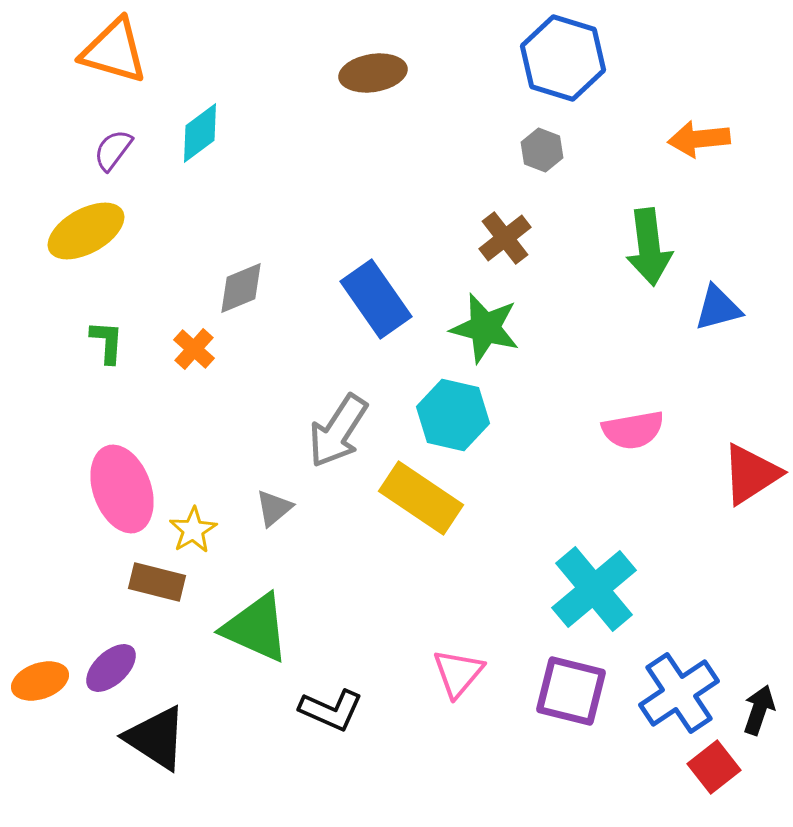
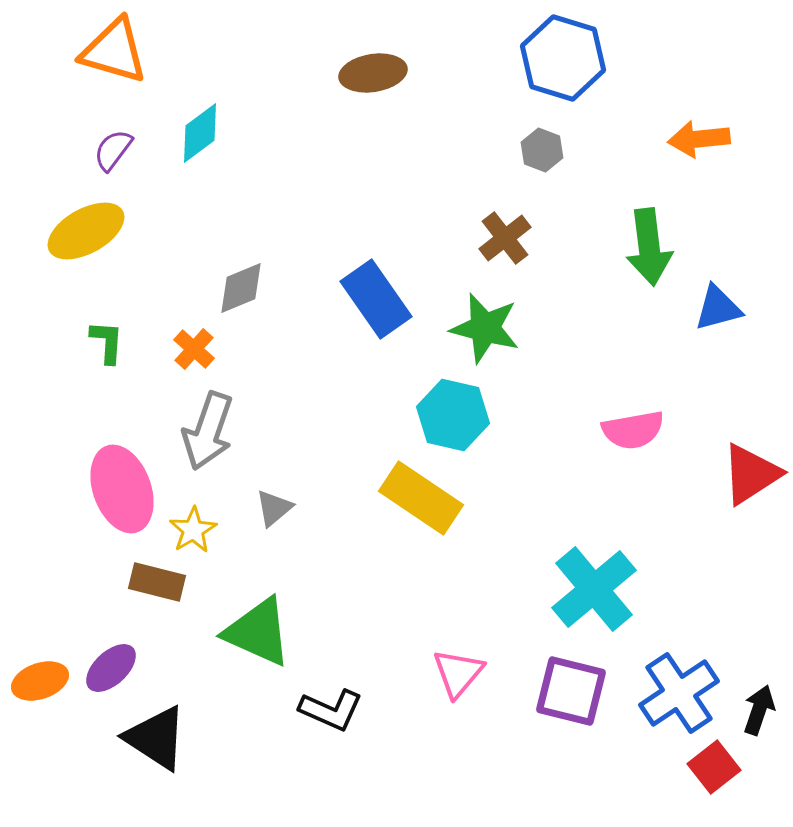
gray arrow: moved 130 px left; rotated 14 degrees counterclockwise
green triangle: moved 2 px right, 4 px down
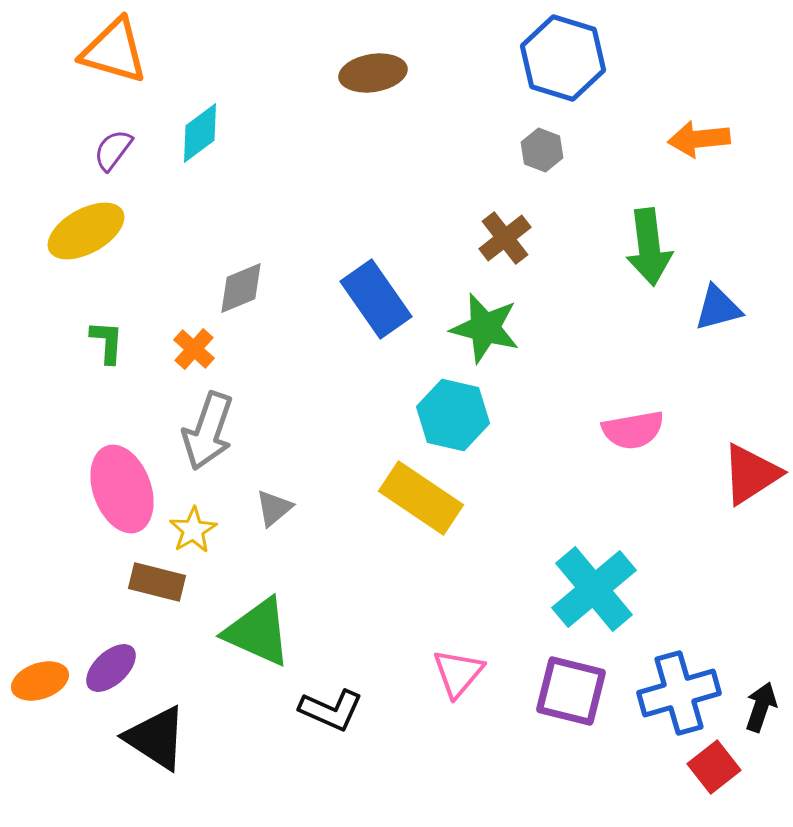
blue cross: rotated 18 degrees clockwise
black arrow: moved 2 px right, 3 px up
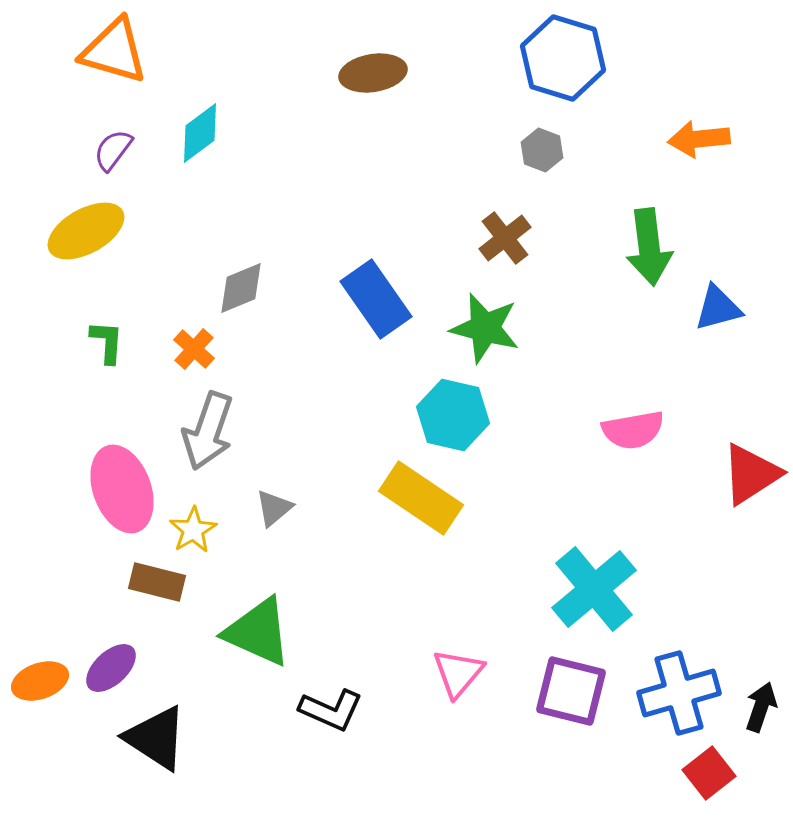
red square: moved 5 px left, 6 px down
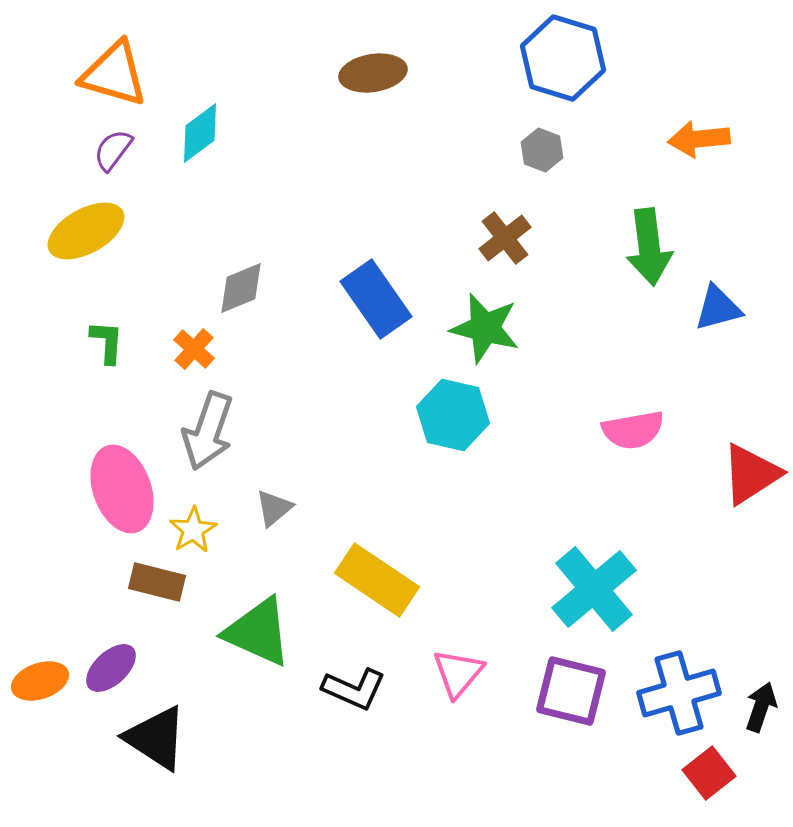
orange triangle: moved 23 px down
yellow rectangle: moved 44 px left, 82 px down
black L-shape: moved 23 px right, 21 px up
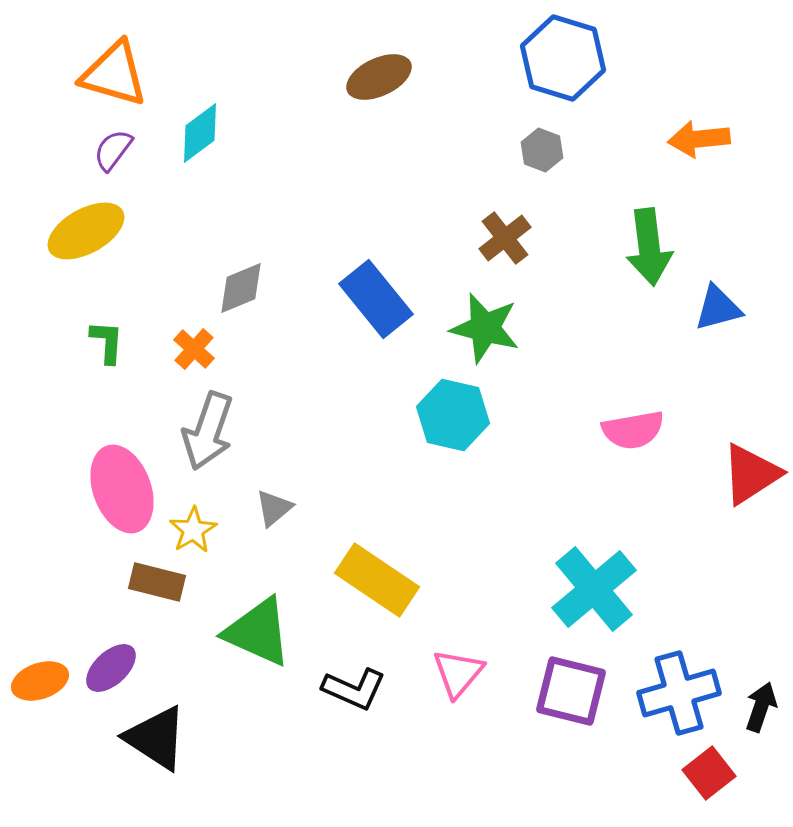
brown ellipse: moved 6 px right, 4 px down; rotated 16 degrees counterclockwise
blue rectangle: rotated 4 degrees counterclockwise
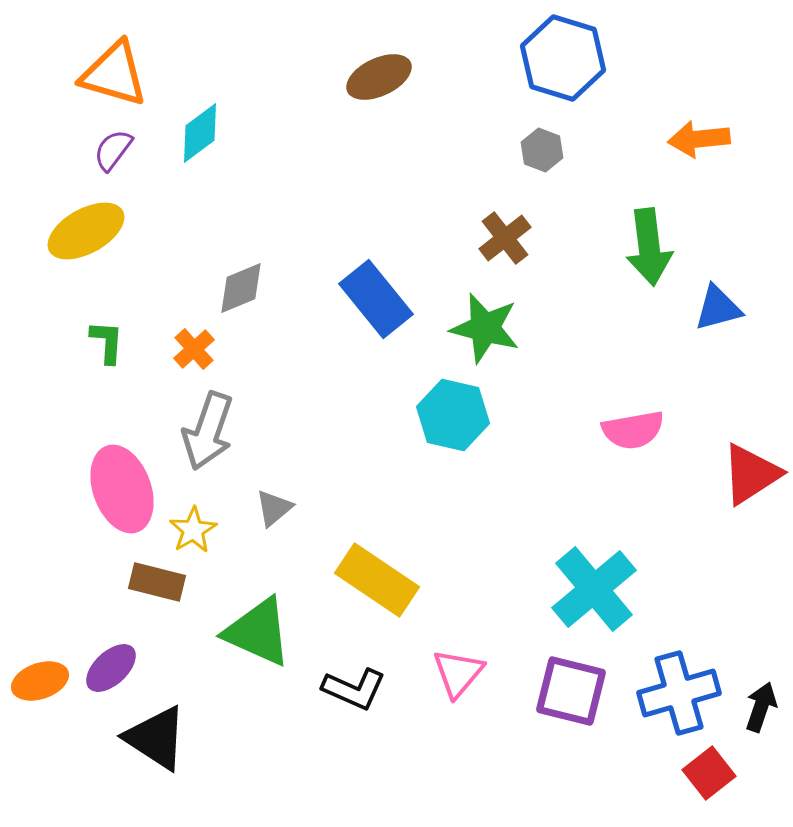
orange cross: rotated 6 degrees clockwise
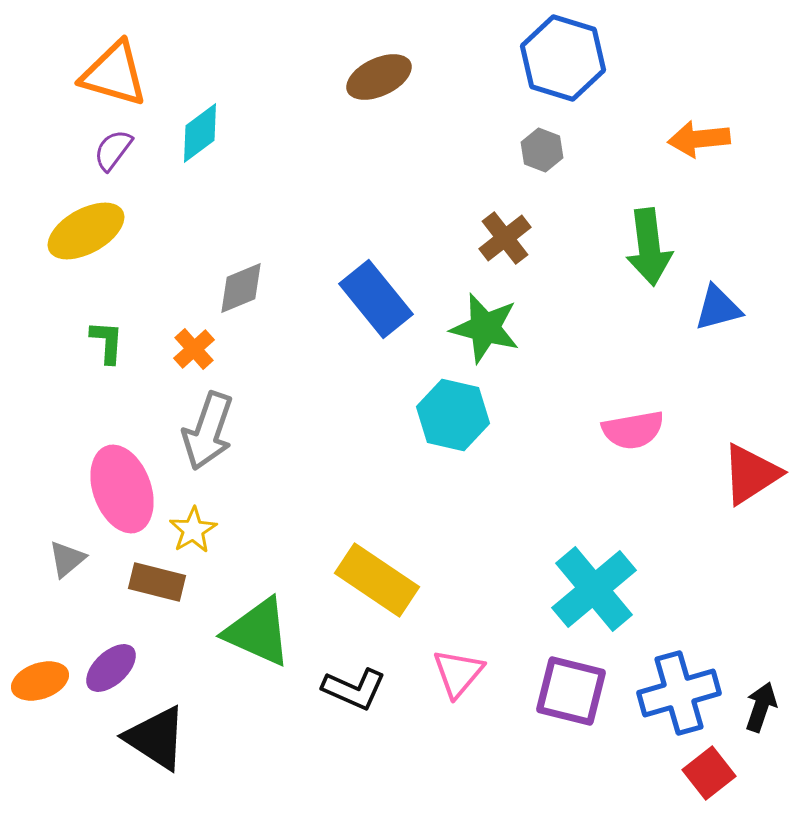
gray triangle: moved 207 px left, 51 px down
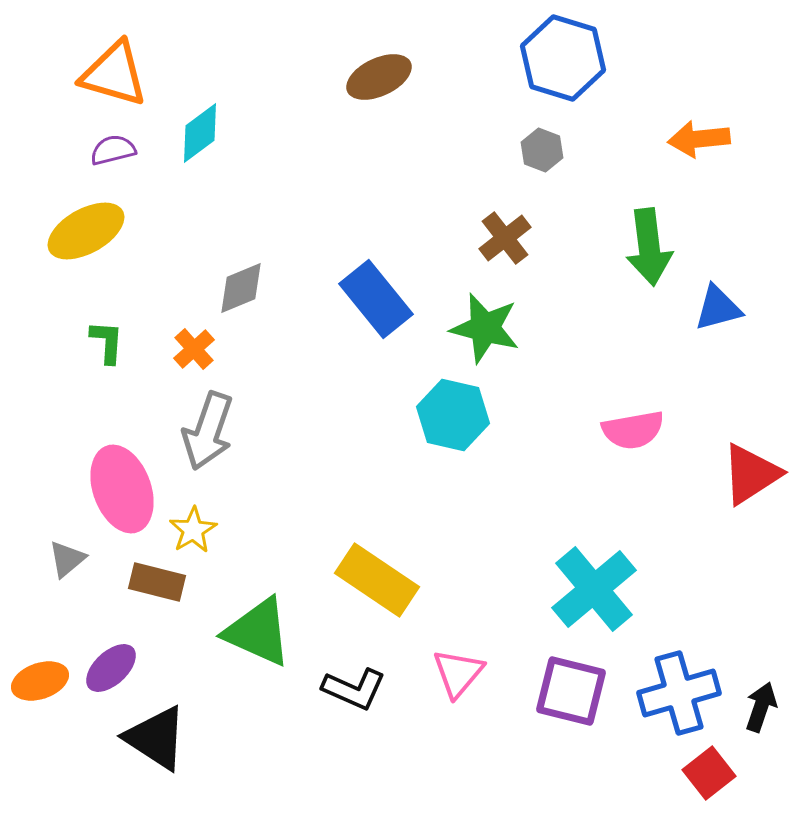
purple semicircle: rotated 39 degrees clockwise
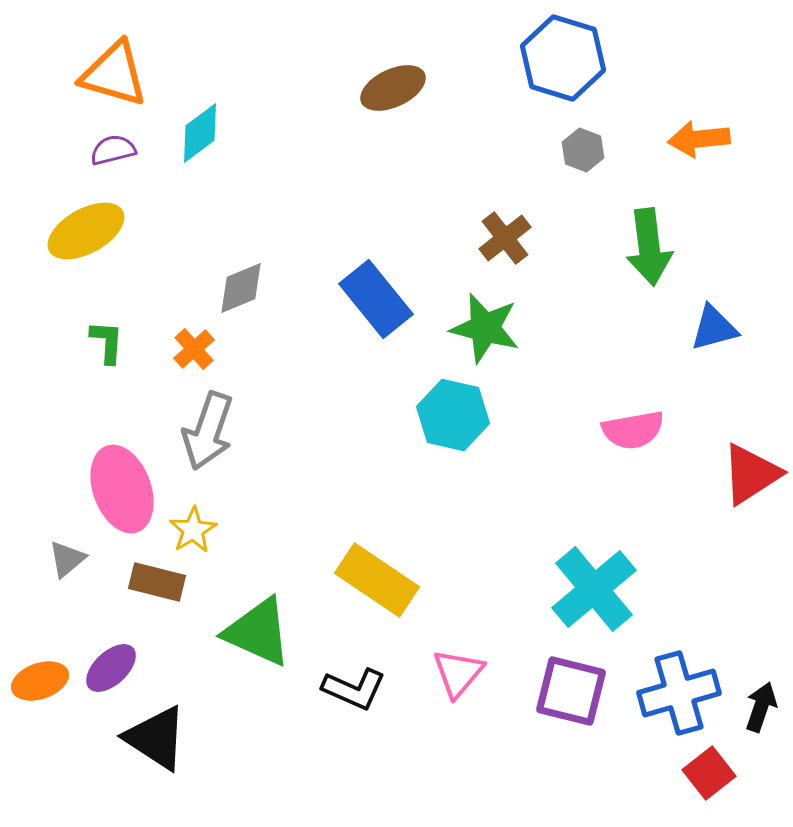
brown ellipse: moved 14 px right, 11 px down
gray hexagon: moved 41 px right
blue triangle: moved 4 px left, 20 px down
